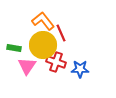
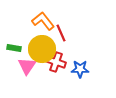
yellow circle: moved 1 px left, 4 px down
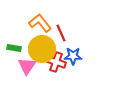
orange L-shape: moved 3 px left, 2 px down
blue star: moved 7 px left, 13 px up
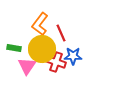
orange L-shape: moved 1 px down; rotated 105 degrees counterclockwise
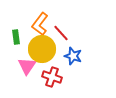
red line: rotated 18 degrees counterclockwise
green rectangle: moved 2 px right, 11 px up; rotated 72 degrees clockwise
blue star: rotated 18 degrees clockwise
red cross: moved 4 px left, 15 px down
